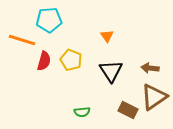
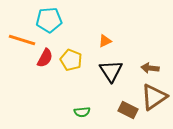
orange triangle: moved 2 px left, 5 px down; rotated 40 degrees clockwise
red semicircle: moved 1 px right, 3 px up; rotated 12 degrees clockwise
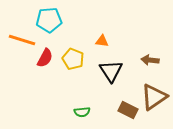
orange triangle: moved 3 px left; rotated 32 degrees clockwise
yellow pentagon: moved 2 px right, 1 px up
brown arrow: moved 8 px up
